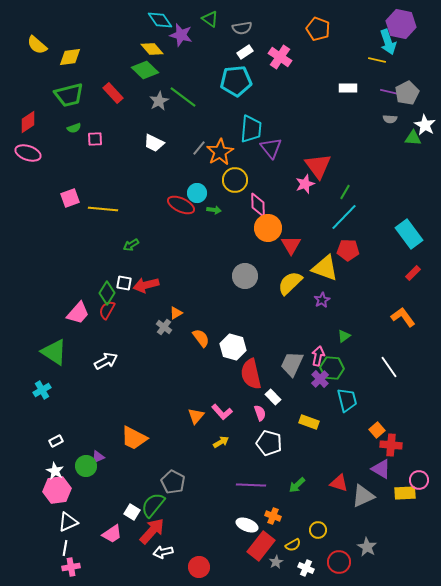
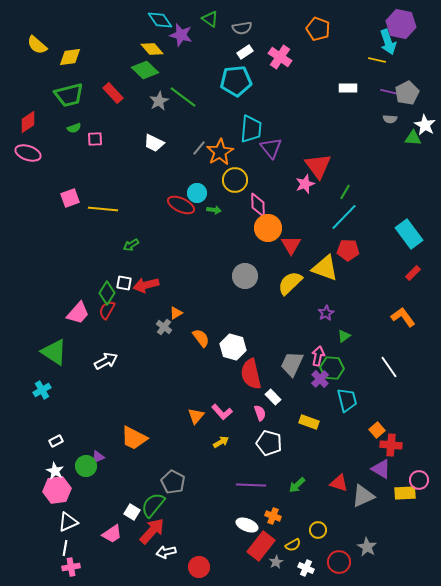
purple star at (322, 300): moved 4 px right, 13 px down
white arrow at (163, 552): moved 3 px right
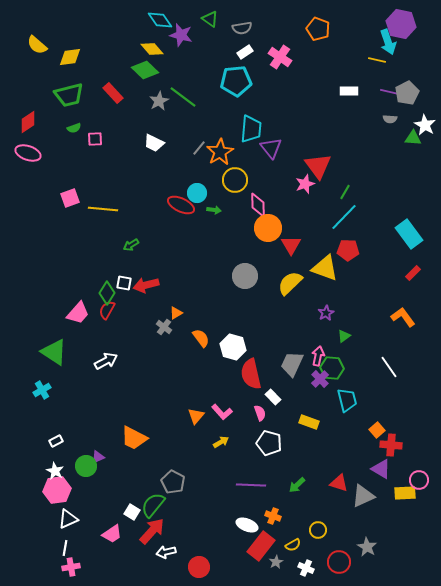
white rectangle at (348, 88): moved 1 px right, 3 px down
white triangle at (68, 522): moved 3 px up
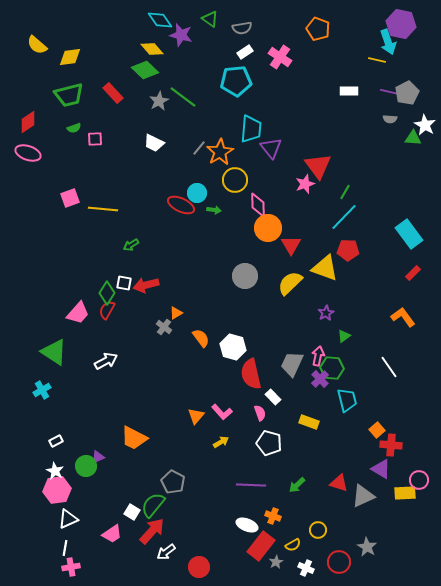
white arrow at (166, 552): rotated 24 degrees counterclockwise
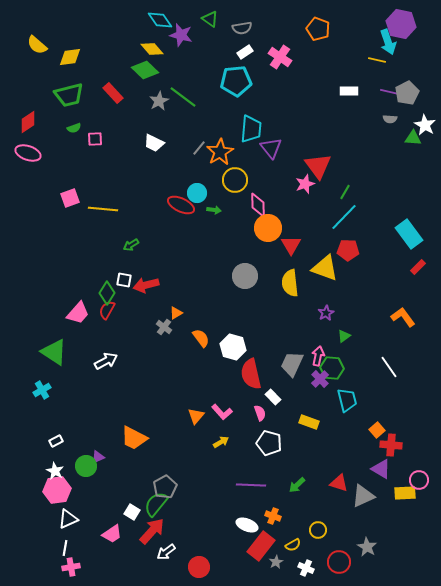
red rectangle at (413, 273): moved 5 px right, 6 px up
white square at (124, 283): moved 3 px up
yellow semicircle at (290, 283): rotated 52 degrees counterclockwise
gray pentagon at (173, 482): moved 8 px left, 5 px down; rotated 15 degrees clockwise
green semicircle at (153, 505): moved 3 px right, 1 px up
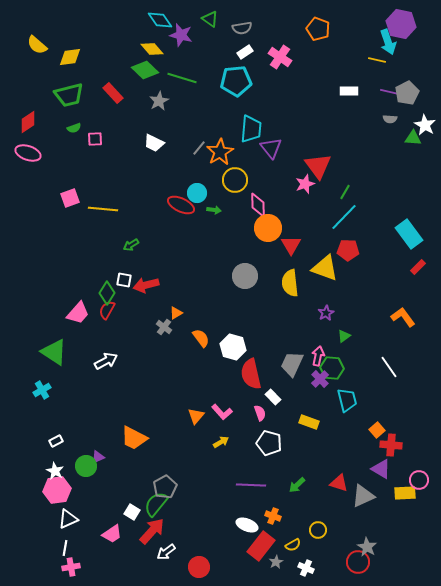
green line at (183, 97): moved 1 px left, 19 px up; rotated 20 degrees counterclockwise
red circle at (339, 562): moved 19 px right
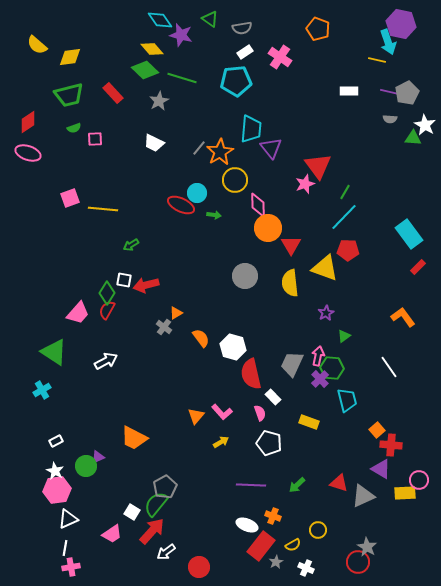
green arrow at (214, 210): moved 5 px down
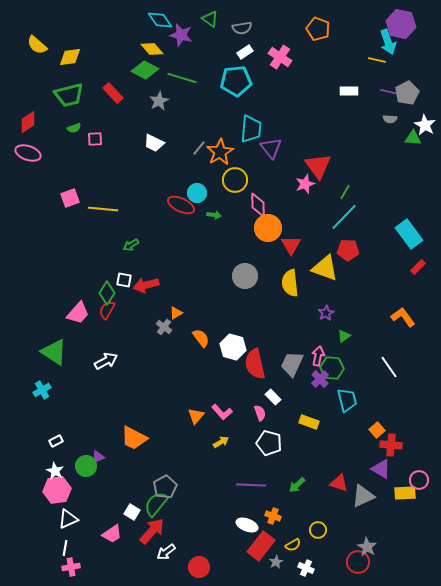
green diamond at (145, 70): rotated 16 degrees counterclockwise
red semicircle at (251, 374): moved 4 px right, 10 px up
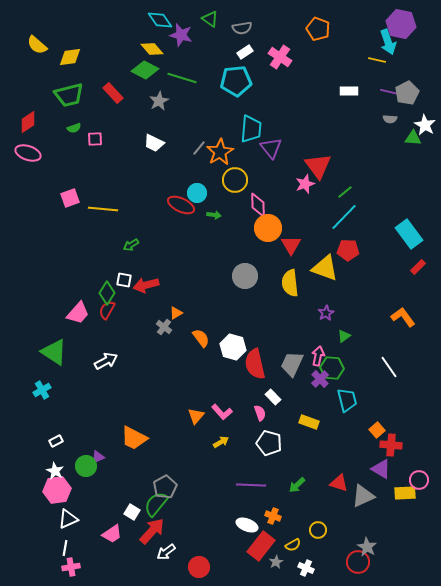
green line at (345, 192): rotated 21 degrees clockwise
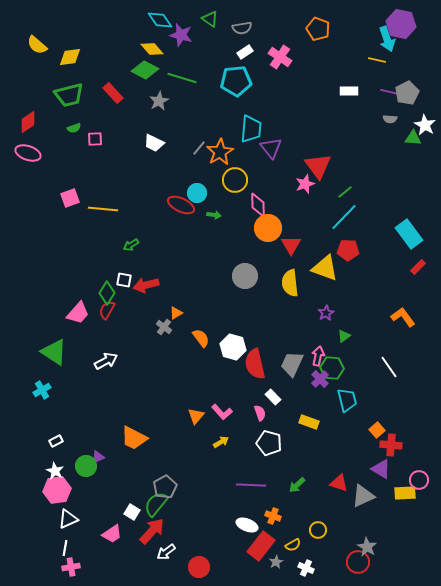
cyan arrow at (388, 42): moved 1 px left, 3 px up
